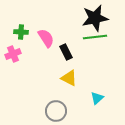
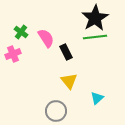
black star: rotated 20 degrees counterclockwise
green cross: rotated 32 degrees clockwise
yellow triangle: moved 3 px down; rotated 24 degrees clockwise
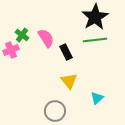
black star: moved 1 px up
green cross: moved 1 px right, 3 px down
green line: moved 3 px down
pink cross: moved 2 px left, 4 px up
gray circle: moved 1 px left
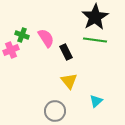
green cross: rotated 16 degrees counterclockwise
green line: rotated 15 degrees clockwise
cyan triangle: moved 1 px left, 3 px down
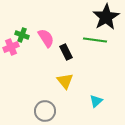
black star: moved 11 px right
pink cross: moved 3 px up
yellow triangle: moved 4 px left
gray circle: moved 10 px left
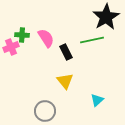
green cross: rotated 16 degrees counterclockwise
green line: moved 3 px left; rotated 20 degrees counterclockwise
cyan triangle: moved 1 px right, 1 px up
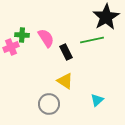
yellow triangle: rotated 18 degrees counterclockwise
gray circle: moved 4 px right, 7 px up
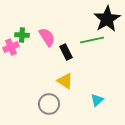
black star: moved 1 px right, 2 px down
pink semicircle: moved 1 px right, 1 px up
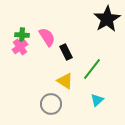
green line: moved 29 px down; rotated 40 degrees counterclockwise
pink cross: moved 9 px right; rotated 14 degrees counterclockwise
gray circle: moved 2 px right
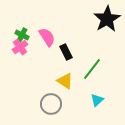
green cross: rotated 24 degrees clockwise
